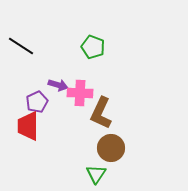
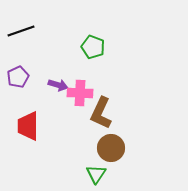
black line: moved 15 px up; rotated 52 degrees counterclockwise
purple pentagon: moved 19 px left, 25 px up
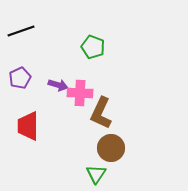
purple pentagon: moved 2 px right, 1 px down
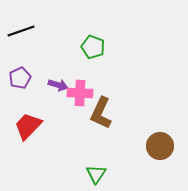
red trapezoid: rotated 44 degrees clockwise
brown circle: moved 49 px right, 2 px up
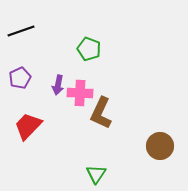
green pentagon: moved 4 px left, 2 px down
purple arrow: rotated 84 degrees clockwise
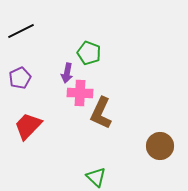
black line: rotated 8 degrees counterclockwise
green pentagon: moved 4 px down
purple arrow: moved 9 px right, 12 px up
green triangle: moved 3 px down; rotated 20 degrees counterclockwise
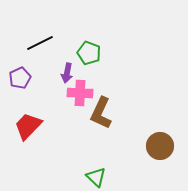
black line: moved 19 px right, 12 px down
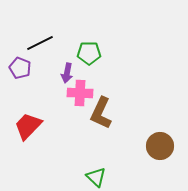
green pentagon: rotated 20 degrees counterclockwise
purple pentagon: moved 10 px up; rotated 25 degrees counterclockwise
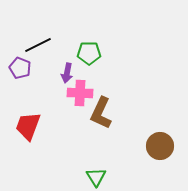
black line: moved 2 px left, 2 px down
red trapezoid: rotated 24 degrees counterclockwise
green triangle: rotated 15 degrees clockwise
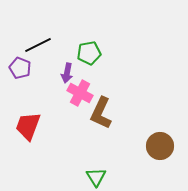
green pentagon: rotated 10 degrees counterclockwise
pink cross: rotated 25 degrees clockwise
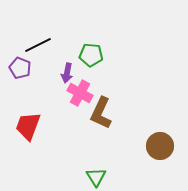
green pentagon: moved 2 px right, 2 px down; rotated 15 degrees clockwise
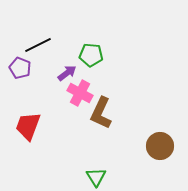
purple arrow: rotated 138 degrees counterclockwise
